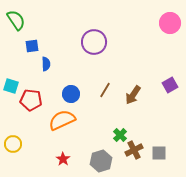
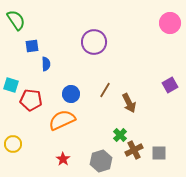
cyan square: moved 1 px up
brown arrow: moved 4 px left, 8 px down; rotated 60 degrees counterclockwise
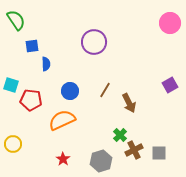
blue circle: moved 1 px left, 3 px up
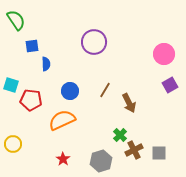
pink circle: moved 6 px left, 31 px down
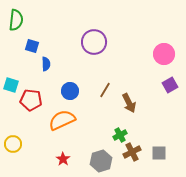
green semicircle: rotated 40 degrees clockwise
blue square: rotated 24 degrees clockwise
green cross: rotated 16 degrees clockwise
brown cross: moved 2 px left, 2 px down
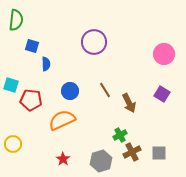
purple square: moved 8 px left, 9 px down; rotated 28 degrees counterclockwise
brown line: rotated 63 degrees counterclockwise
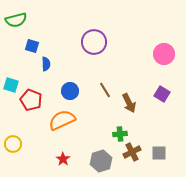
green semicircle: rotated 70 degrees clockwise
red pentagon: rotated 15 degrees clockwise
green cross: moved 1 px up; rotated 24 degrees clockwise
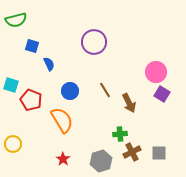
pink circle: moved 8 px left, 18 px down
blue semicircle: moved 3 px right; rotated 24 degrees counterclockwise
orange semicircle: rotated 84 degrees clockwise
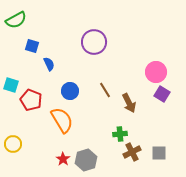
green semicircle: rotated 15 degrees counterclockwise
gray hexagon: moved 15 px left, 1 px up
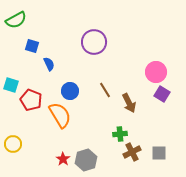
orange semicircle: moved 2 px left, 5 px up
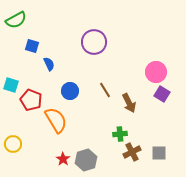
orange semicircle: moved 4 px left, 5 px down
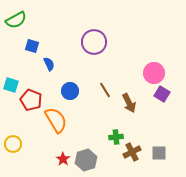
pink circle: moved 2 px left, 1 px down
green cross: moved 4 px left, 3 px down
